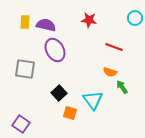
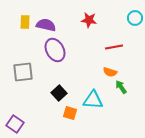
red line: rotated 30 degrees counterclockwise
gray square: moved 2 px left, 3 px down; rotated 15 degrees counterclockwise
green arrow: moved 1 px left
cyan triangle: rotated 50 degrees counterclockwise
purple square: moved 6 px left
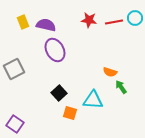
yellow rectangle: moved 2 px left; rotated 24 degrees counterclockwise
red line: moved 25 px up
gray square: moved 9 px left, 3 px up; rotated 20 degrees counterclockwise
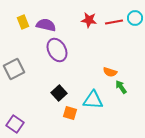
purple ellipse: moved 2 px right
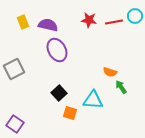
cyan circle: moved 2 px up
purple semicircle: moved 2 px right
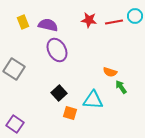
gray square: rotated 30 degrees counterclockwise
